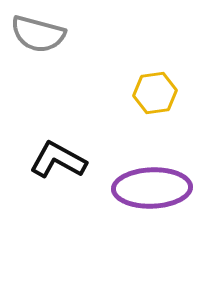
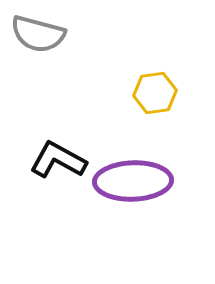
purple ellipse: moved 19 px left, 7 px up
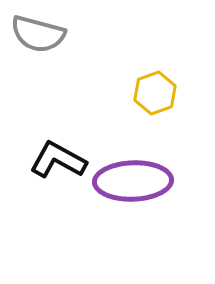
yellow hexagon: rotated 12 degrees counterclockwise
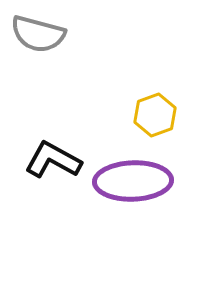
yellow hexagon: moved 22 px down
black L-shape: moved 5 px left
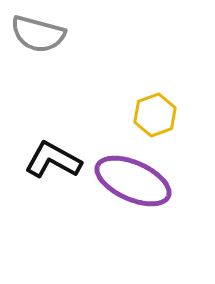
purple ellipse: rotated 26 degrees clockwise
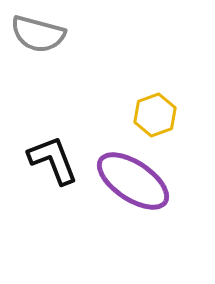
black L-shape: rotated 40 degrees clockwise
purple ellipse: rotated 10 degrees clockwise
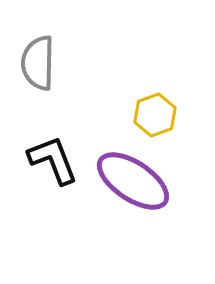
gray semicircle: moved 29 px down; rotated 76 degrees clockwise
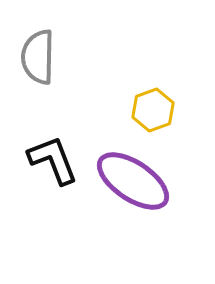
gray semicircle: moved 6 px up
yellow hexagon: moved 2 px left, 5 px up
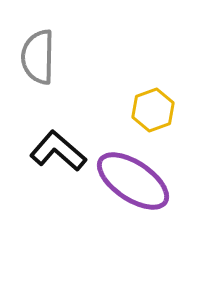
black L-shape: moved 5 px right, 9 px up; rotated 28 degrees counterclockwise
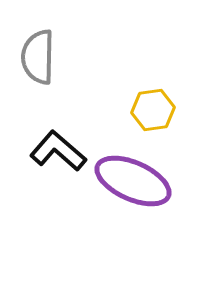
yellow hexagon: rotated 12 degrees clockwise
purple ellipse: rotated 10 degrees counterclockwise
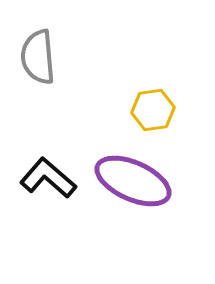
gray semicircle: rotated 6 degrees counterclockwise
black L-shape: moved 10 px left, 27 px down
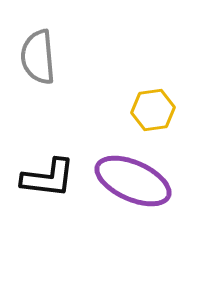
black L-shape: rotated 146 degrees clockwise
